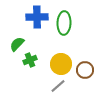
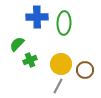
gray line: rotated 21 degrees counterclockwise
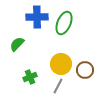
green ellipse: rotated 20 degrees clockwise
green cross: moved 17 px down
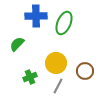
blue cross: moved 1 px left, 1 px up
yellow circle: moved 5 px left, 1 px up
brown circle: moved 1 px down
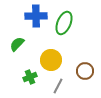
yellow circle: moved 5 px left, 3 px up
